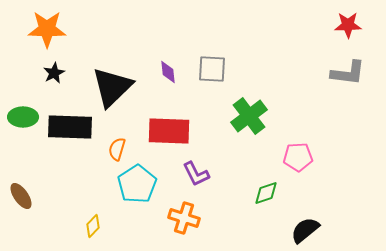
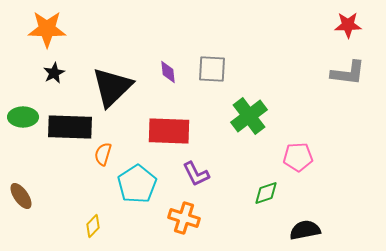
orange semicircle: moved 14 px left, 5 px down
black semicircle: rotated 28 degrees clockwise
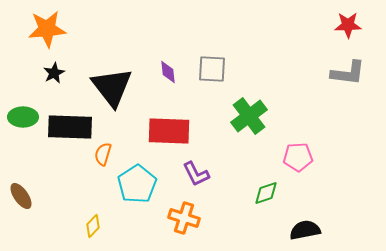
orange star: rotated 6 degrees counterclockwise
black triangle: rotated 24 degrees counterclockwise
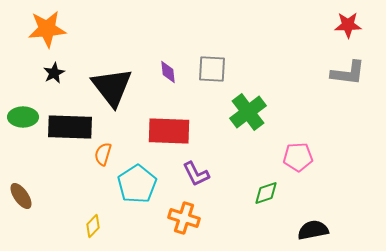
green cross: moved 1 px left, 4 px up
black semicircle: moved 8 px right
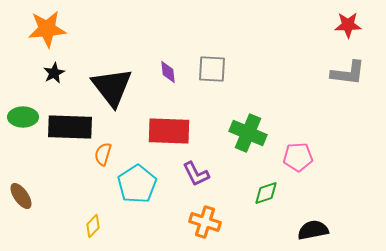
green cross: moved 21 px down; rotated 30 degrees counterclockwise
orange cross: moved 21 px right, 4 px down
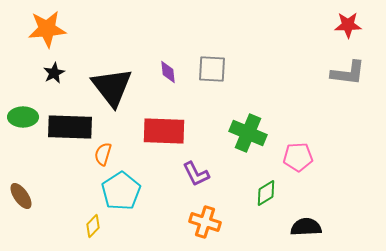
red rectangle: moved 5 px left
cyan pentagon: moved 16 px left, 7 px down
green diamond: rotated 12 degrees counterclockwise
black semicircle: moved 7 px left, 3 px up; rotated 8 degrees clockwise
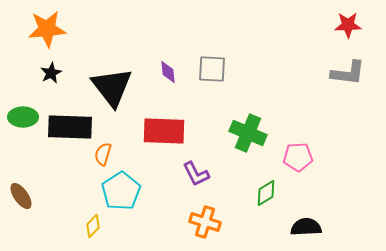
black star: moved 3 px left
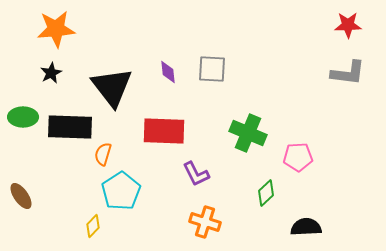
orange star: moved 9 px right
green diamond: rotated 12 degrees counterclockwise
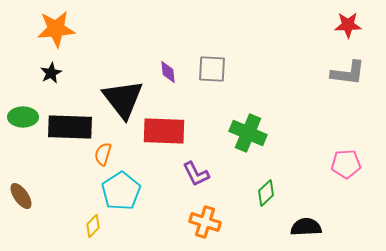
black triangle: moved 11 px right, 12 px down
pink pentagon: moved 48 px right, 7 px down
